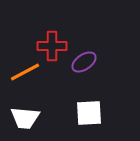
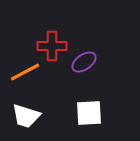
white trapezoid: moved 1 px right, 2 px up; rotated 12 degrees clockwise
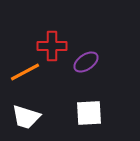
purple ellipse: moved 2 px right
white trapezoid: moved 1 px down
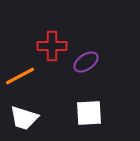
orange line: moved 5 px left, 4 px down
white trapezoid: moved 2 px left, 1 px down
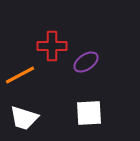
orange line: moved 1 px up
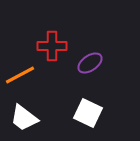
purple ellipse: moved 4 px right, 1 px down
white square: moved 1 px left; rotated 28 degrees clockwise
white trapezoid: rotated 20 degrees clockwise
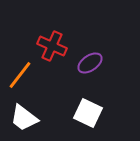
red cross: rotated 24 degrees clockwise
orange line: rotated 24 degrees counterclockwise
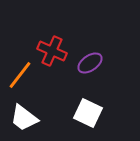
red cross: moved 5 px down
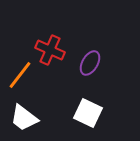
red cross: moved 2 px left, 1 px up
purple ellipse: rotated 25 degrees counterclockwise
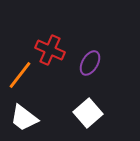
white square: rotated 24 degrees clockwise
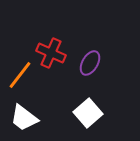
red cross: moved 1 px right, 3 px down
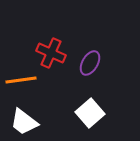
orange line: moved 1 px right, 5 px down; rotated 44 degrees clockwise
white square: moved 2 px right
white trapezoid: moved 4 px down
